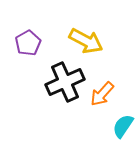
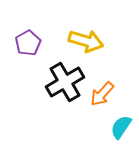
yellow arrow: rotated 12 degrees counterclockwise
black cross: rotated 6 degrees counterclockwise
cyan semicircle: moved 2 px left, 1 px down
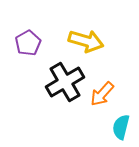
cyan semicircle: rotated 20 degrees counterclockwise
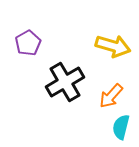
yellow arrow: moved 27 px right, 5 px down
orange arrow: moved 9 px right, 2 px down
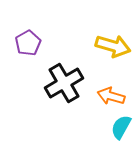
black cross: moved 1 px left, 1 px down
orange arrow: rotated 64 degrees clockwise
cyan semicircle: rotated 15 degrees clockwise
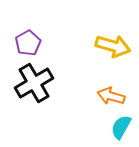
black cross: moved 30 px left
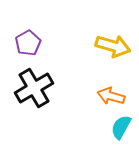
black cross: moved 5 px down
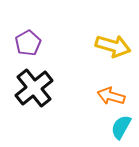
black cross: rotated 9 degrees counterclockwise
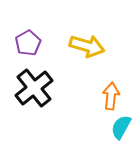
yellow arrow: moved 26 px left
orange arrow: rotated 80 degrees clockwise
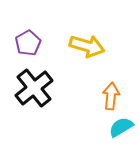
cyan semicircle: rotated 30 degrees clockwise
